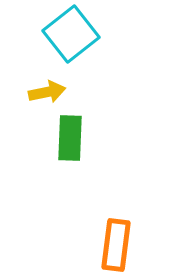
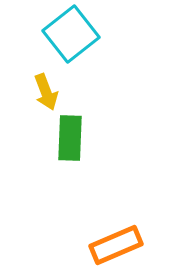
yellow arrow: moved 1 px left; rotated 81 degrees clockwise
orange rectangle: rotated 60 degrees clockwise
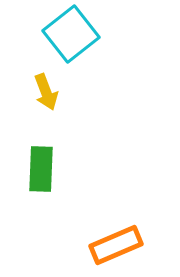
green rectangle: moved 29 px left, 31 px down
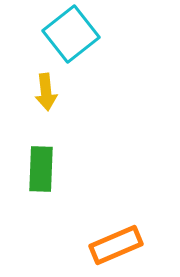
yellow arrow: rotated 15 degrees clockwise
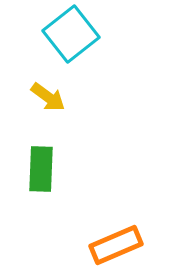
yellow arrow: moved 2 px right, 5 px down; rotated 48 degrees counterclockwise
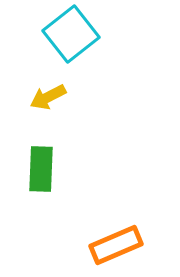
yellow arrow: rotated 117 degrees clockwise
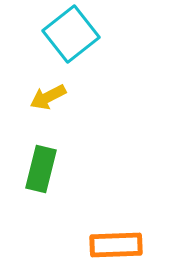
green rectangle: rotated 12 degrees clockwise
orange rectangle: rotated 21 degrees clockwise
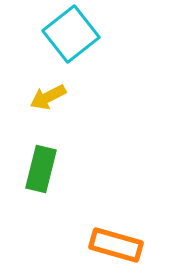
orange rectangle: rotated 18 degrees clockwise
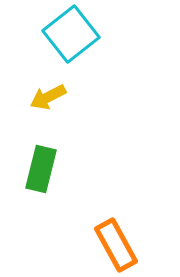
orange rectangle: rotated 45 degrees clockwise
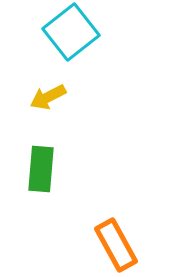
cyan square: moved 2 px up
green rectangle: rotated 9 degrees counterclockwise
